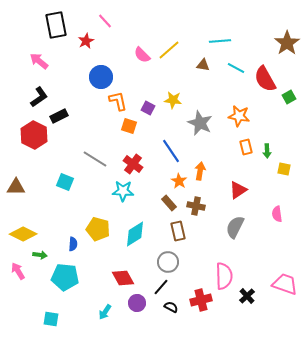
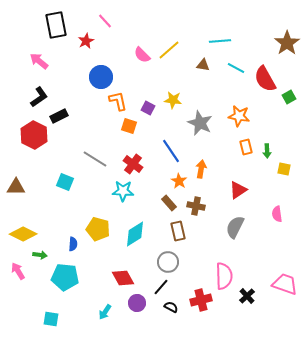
orange arrow at (200, 171): moved 1 px right, 2 px up
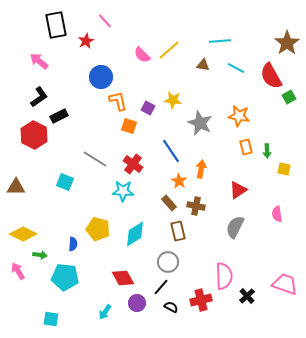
red semicircle at (265, 79): moved 6 px right, 3 px up
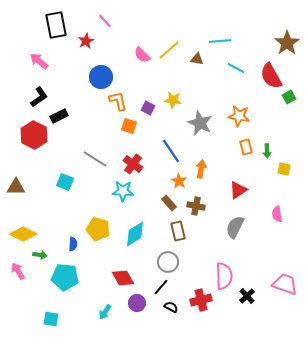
brown triangle at (203, 65): moved 6 px left, 6 px up
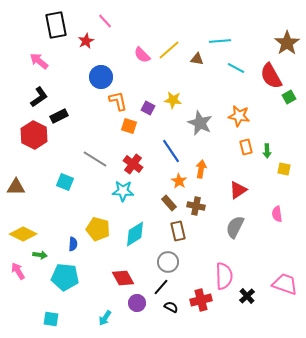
cyan arrow at (105, 312): moved 6 px down
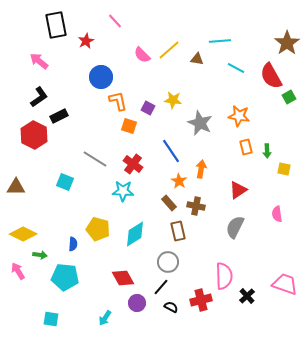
pink line at (105, 21): moved 10 px right
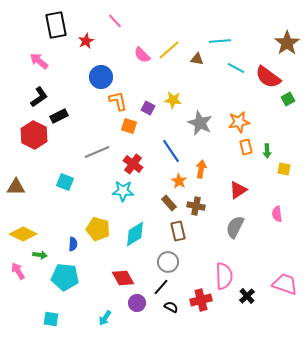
red semicircle at (271, 76): moved 3 px left, 1 px down; rotated 24 degrees counterclockwise
green square at (289, 97): moved 1 px left, 2 px down
orange star at (239, 116): moved 6 px down; rotated 20 degrees counterclockwise
gray line at (95, 159): moved 2 px right, 7 px up; rotated 55 degrees counterclockwise
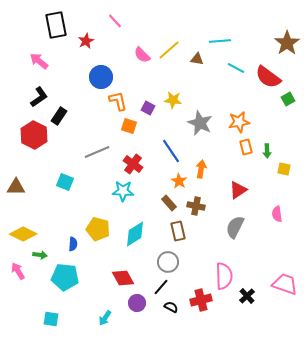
black rectangle at (59, 116): rotated 30 degrees counterclockwise
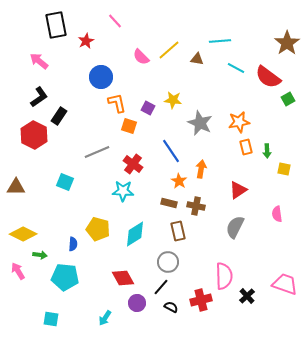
pink semicircle at (142, 55): moved 1 px left, 2 px down
orange L-shape at (118, 101): moved 1 px left, 2 px down
brown rectangle at (169, 203): rotated 35 degrees counterclockwise
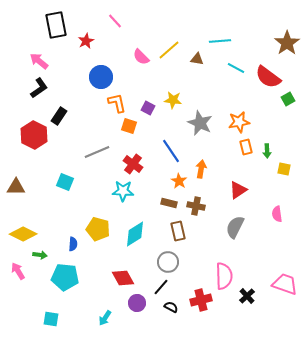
black L-shape at (39, 97): moved 9 px up
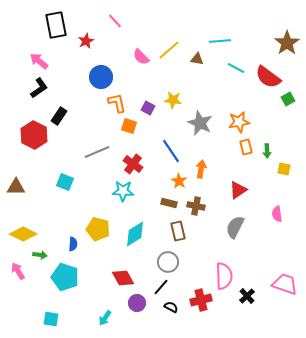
cyan pentagon at (65, 277): rotated 12 degrees clockwise
